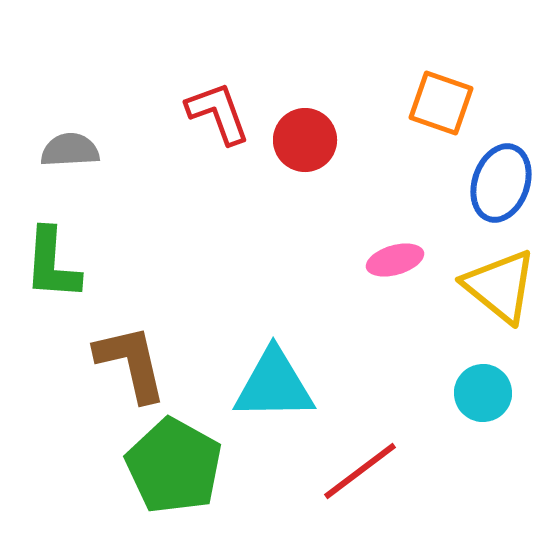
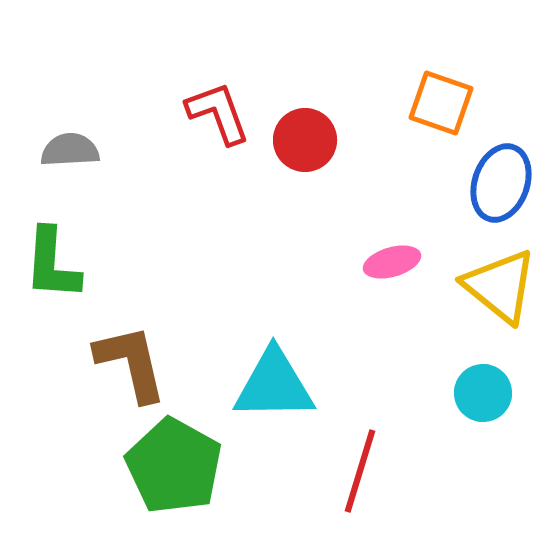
pink ellipse: moved 3 px left, 2 px down
red line: rotated 36 degrees counterclockwise
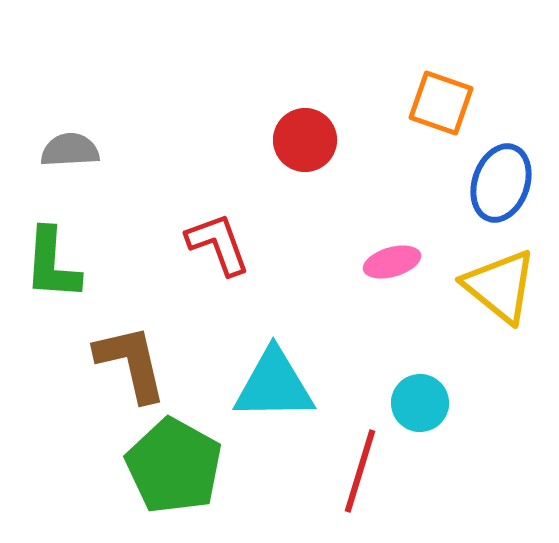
red L-shape: moved 131 px down
cyan circle: moved 63 px left, 10 px down
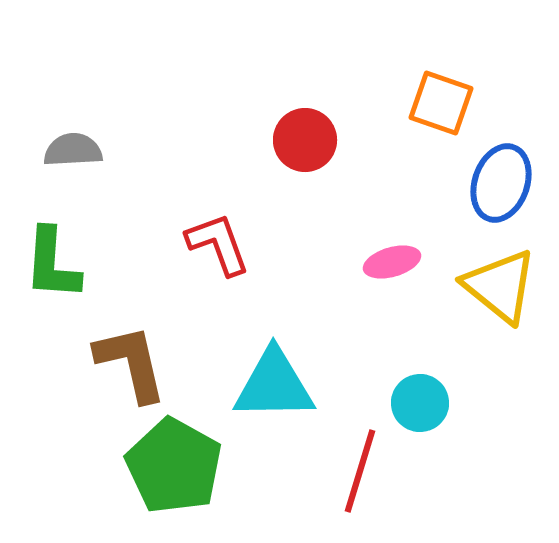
gray semicircle: moved 3 px right
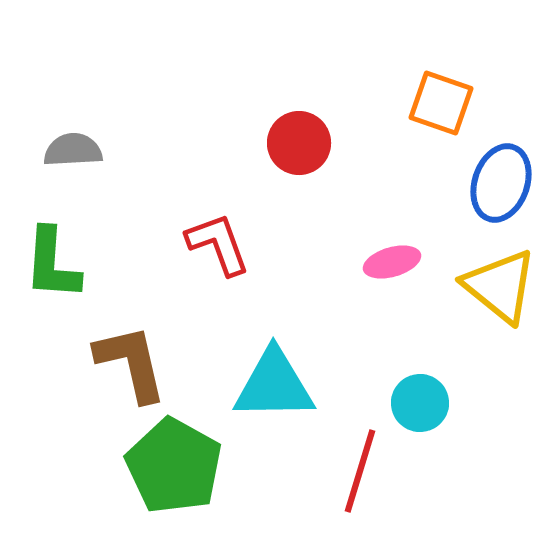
red circle: moved 6 px left, 3 px down
